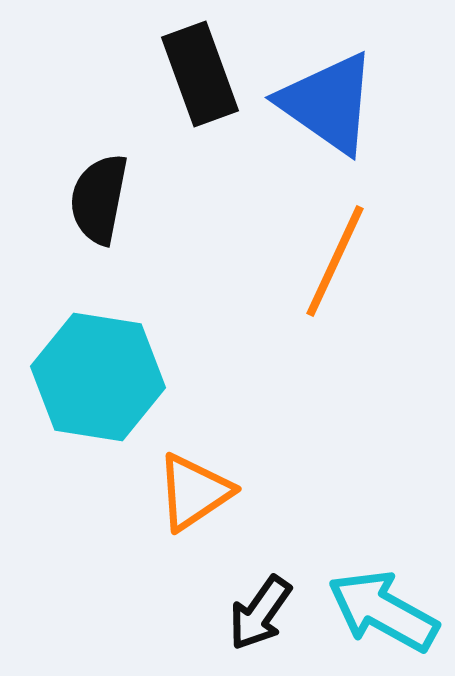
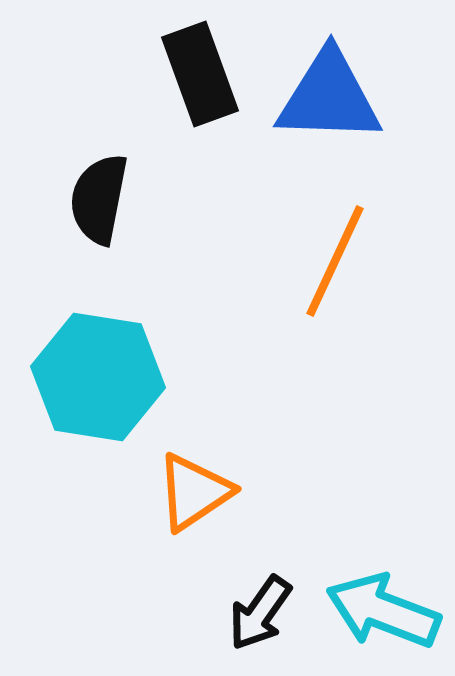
blue triangle: moved 1 px right, 6 px up; rotated 33 degrees counterclockwise
cyan arrow: rotated 8 degrees counterclockwise
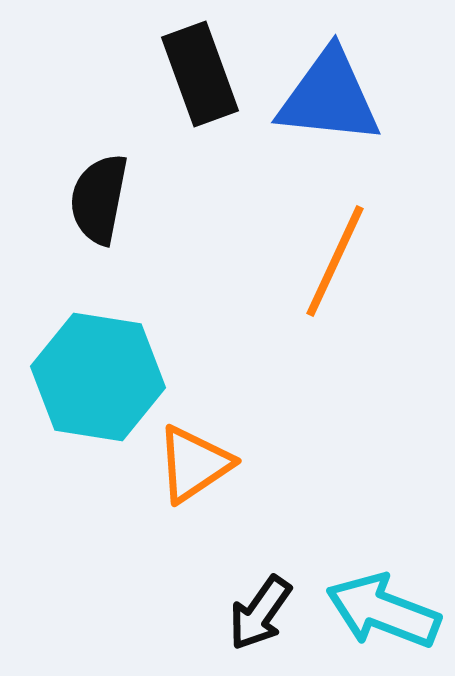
blue triangle: rotated 4 degrees clockwise
orange triangle: moved 28 px up
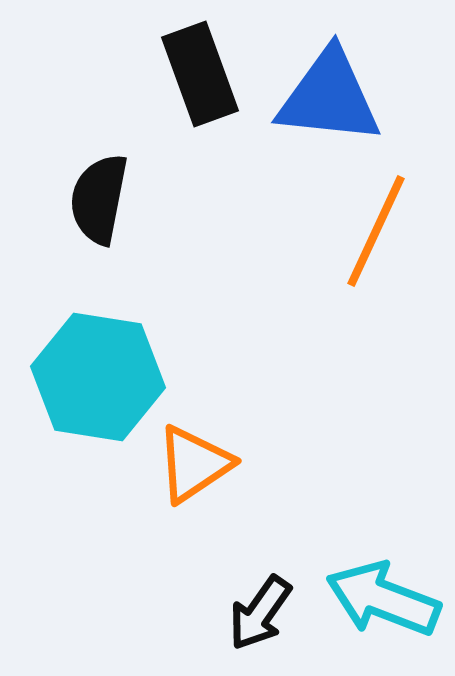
orange line: moved 41 px right, 30 px up
cyan arrow: moved 12 px up
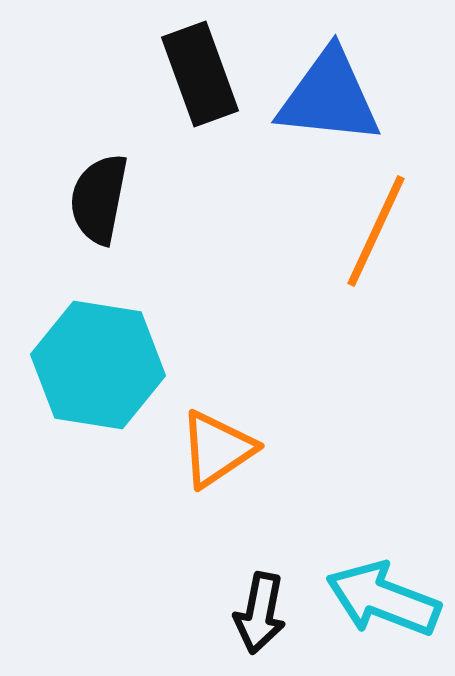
cyan hexagon: moved 12 px up
orange triangle: moved 23 px right, 15 px up
black arrow: rotated 24 degrees counterclockwise
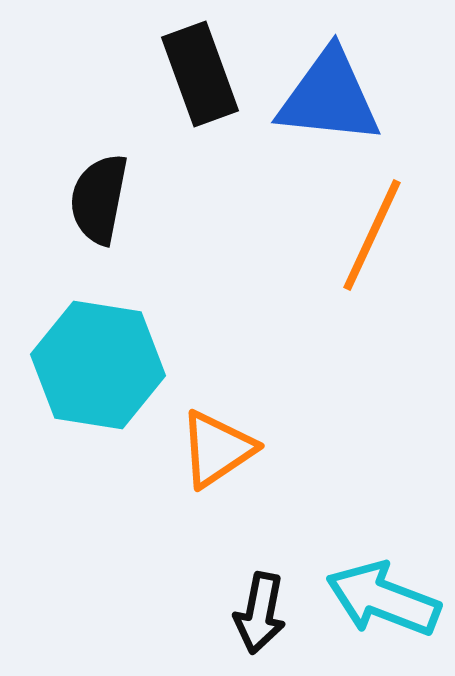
orange line: moved 4 px left, 4 px down
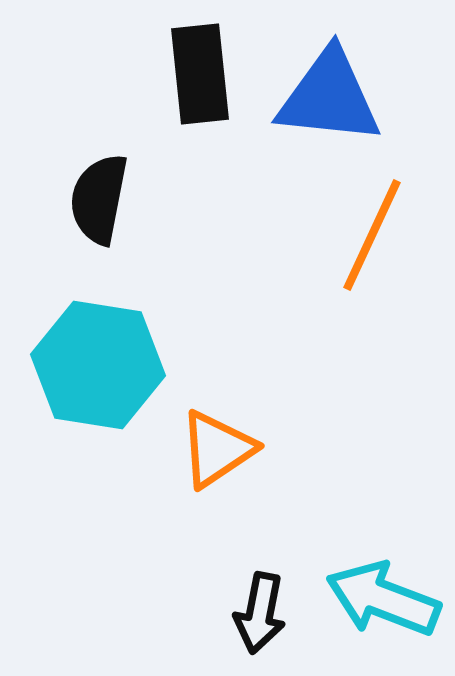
black rectangle: rotated 14 degrees clockwise
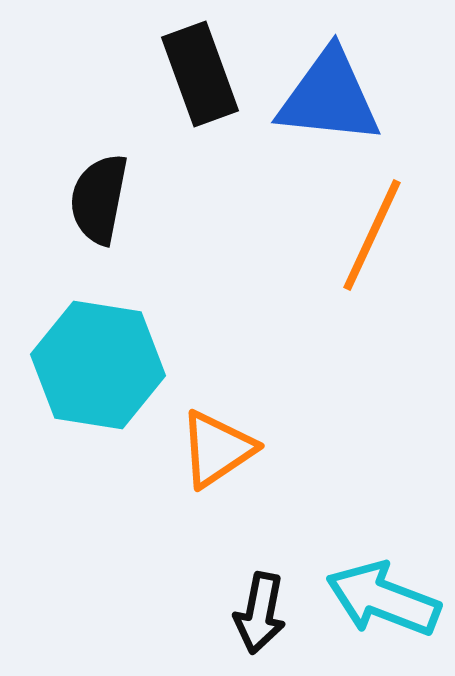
black rectangle: rotated 14 degrees counterclockwise
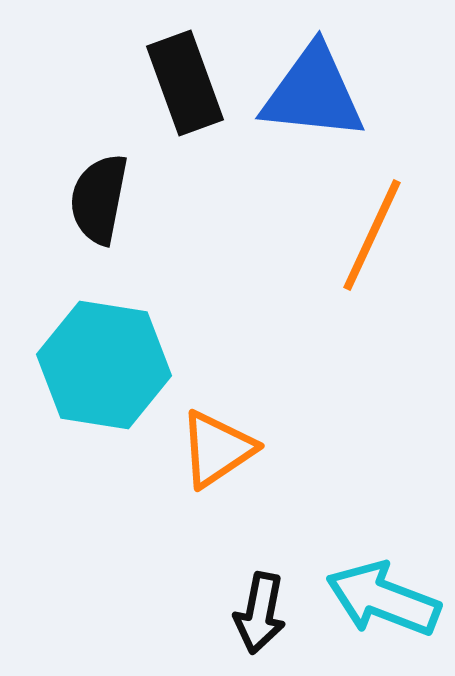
black rectangle: moved 15 px left, 9 px down
blue triangle: moved 16 px left, 4 px up
cyan hexagon: moved 6 px right
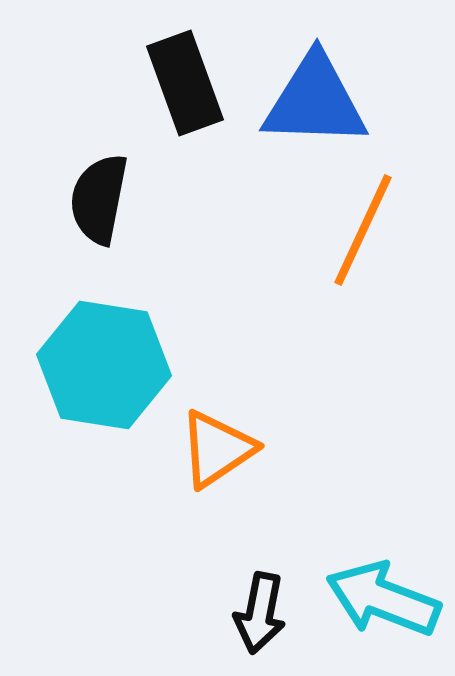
blue triangle: moved 2 px right, 8 px down; rotated 4 degrees counterclockwise
orange line: moved 9 px left, 5 px up
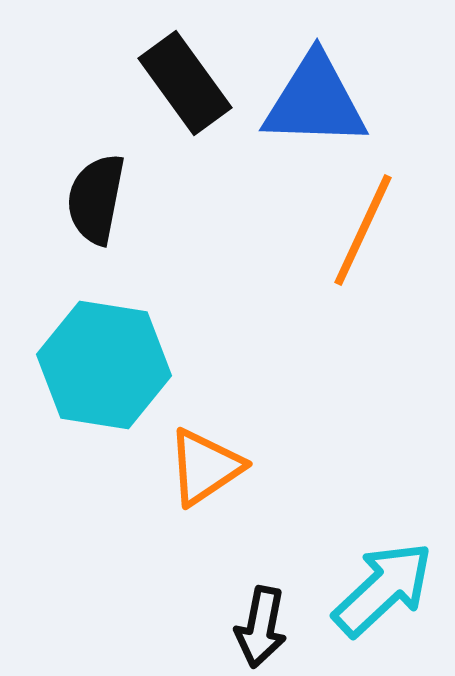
black rectangle: rotated 16 degrees counterclockwise
black semicircle: moved 3 px left
orange triangle: moved 12 px left, 18 px down
cyan arrow: moved 10 px up; rotated 116 degrees clockwise
black arrow: moved 1 px right, 14 px down
